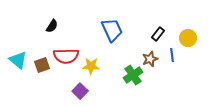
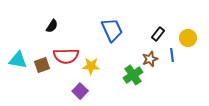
cyan triangle: rotated 30 degrees counterclockwise
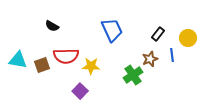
black semicircle: rotated 88 degrees clockwise
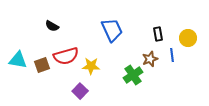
black rectangle: rotated 48 degrees counterclockwise
red semicircle: rotated 15 degrees counterclockwise
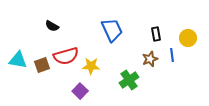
black rectangle: moved 2 px left
green cross: moved 4 px left, 5 px down
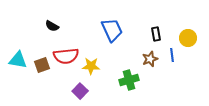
red semicircle: rotated 10 degrees clockwise
green cross: rotated 18 degrees clockwise
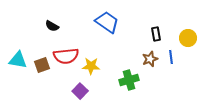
blue trapezoid: moved 5 px left, 8 px up; rotated 30 degrees counterclockwise
blue line: moved 1 px left, 2 px down
